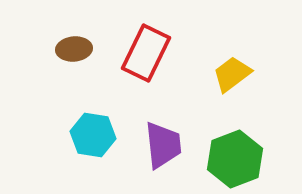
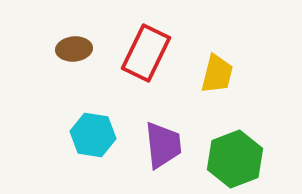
yellow trapezoid: moved 15 px left; rotated 141 degrees clockwise
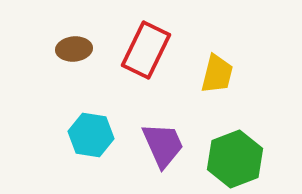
red rectangle: moved 3 px up
cyan hexagon: moved 2 px left
purple trapezoid: rotated 18 degrees counterclockwise
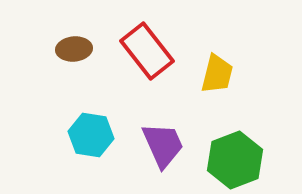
red rectangle: moved 1 px right, 1 px down; rotated 64 degrees counterclockwise
green hexagon: moved 1 px down
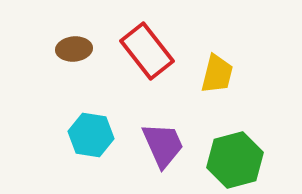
green hexagon: rotated 6 degrees clockwise
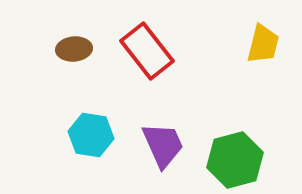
yellow trapezoid: moved 46 px right, 30 px up
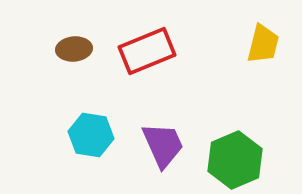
red rectangle: rotated 74 degrees counterclockwise
green hexagon: rotated 8 degrees counterclockwise
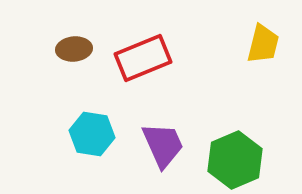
red rectangle: moved 4 px left, 7 px down
cyan hexagon: moved 1 px right, 1 px up
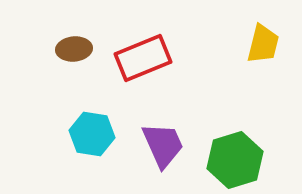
green hexagon: rotated 6 degrees clockwise
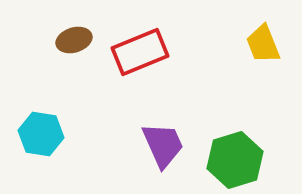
yellow trapezoid: rotated 144 degrees clockwise
brown ellipse: moved 9 px up; rotated 12 degrees counterclockwise
red rectangle: moved 3 px left, 6 px up
cyan hexagon: moved 51 px left
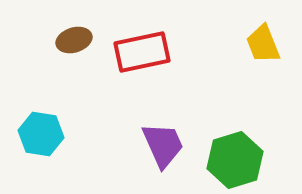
red rectangle: moved 2 px right; rotated 10 degrees clockwise
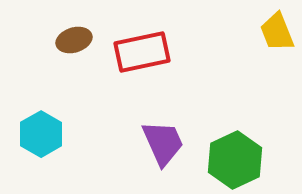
yellow trapezoid: moved 14 px right, 12 px up
cyan hexagon: rotated 21 degrees clockwise
purple trapezoid: moved 2 px up
green hexagon: rotated 8 degrees counterclockwise
